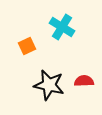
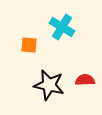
orange square: moved 2 px right, 1 px up; rotated 30 degrees clockwise
red semicircle: moved 1 px right, 1 px up
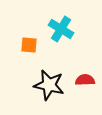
cyan cross: moved 1 px left, 2 px down
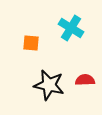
cyan cross: moved 10 px right, 1 px up
orange square: moved 2 px right, 2 px up
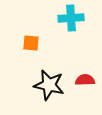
cyan cross: moved 10 px up; rotated 35 degrees counterclockwise
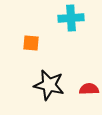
red semicircle: moved 4 px right, 9 px down
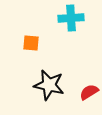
red semicircle: moved 3 px down; rotated 30 degrees counterclockwise
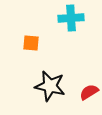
black star: moved 1 px right, 1 px down
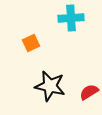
orange square: rotated 30 degrees counterclockwise
